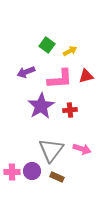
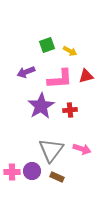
green square: rotated 35 degrees clockwise
yellow arrow: rotated 56 degrees clockwise
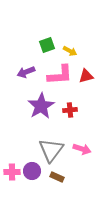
pink L-shape: moved 4 px up
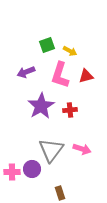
pink L-shape: rotated 112 degrees clockwise
purple circle: moved 2 px up
brown rectangle: moved 3 px right, 16 px down; rotated 48 degrees clockwise
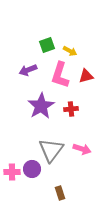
purple arrow: moved 2 px right, 2 px up
red cross: moved 1 px right, 1 px up
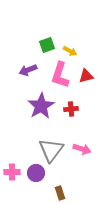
purple circle: moved 4 px right, 4 px down
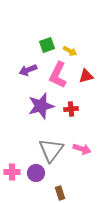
pink L-shape: moved 2 px left; rotated 8 degrees clockwise
purple star: rotated 16 degrees clockwise
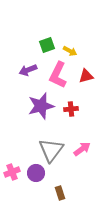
pink arrow: rotated 54 degrees counterclockwise
pink cross: rotated 21 degrees counterclockwise
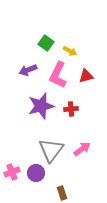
green square: moved 1 px left, 2 px up; rotated 35 degrees counterclockwise
brown rectangle: moved 2 px right
